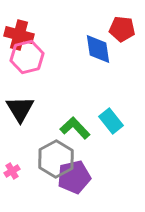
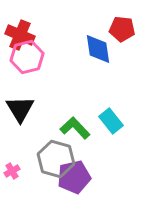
red cross: moved 1 px right; rotated 8 degrees clockwise
gray hexagon: rotated 15 degrees counterclockwise
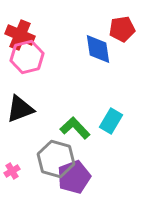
red pentagon: rotated 15 degrees counterclockwise
black triangle: rotated 40 degrees clockwise
cyan rectangle: rotated 70 degrees clockwise
purple pentagon: rotated 8 degrees counterclockwise
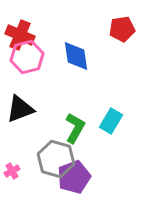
blue diamond: moved 22 px left, 7 px down
green L-shape: rotated 72 degrees clockwise
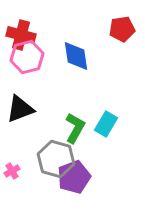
red cross: moved 1 px right; rotated 8 degrees counterclockwise
cyan rectangle: moved 5 px left, 3 px down
